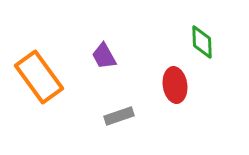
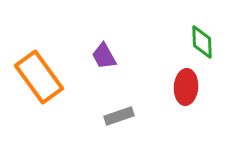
red ellipse: moved 11 px right, 2 px down; rotated 12 degrees clockwise
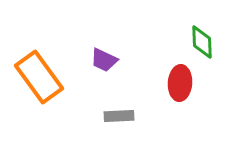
purple trapezoid: moved 4 px down; rotated 36 degrees counterclockwise
red ellipse: moved 6 px left, 4 px up
gray rectangle: rotated 16 degrees clockwise
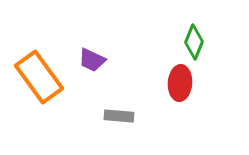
green diamond: moved 8 px left; rotated 24 degrees clockwise
purple trapezoid: moved 12 px left
gray rectangle: rotated 8 degrees clockwise
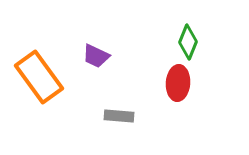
green diamond: moved 6 px left
purple trapezoid: moved 4 px right, 4 px up
red ellipse: moved 2 px left
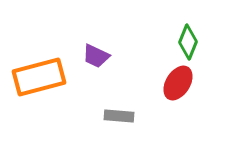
orange rectangle: rotated 69 degrees counterclockwise
red ellipse: rotated 28 degrees clockwise
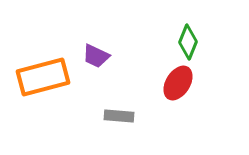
orange rectangle: moved 4 px right
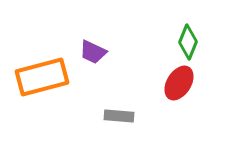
purple trapezoid: moved 3 px left, 4 px up
orange rectangle: moved 1 px left
red ellipse: moved 1 px right
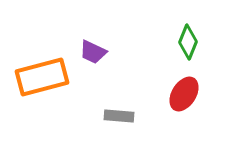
red ellipse: moved 5 px right, 11 px down
